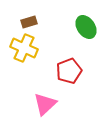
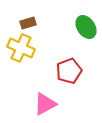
brown rectangle: moved 1 px left, 1 px down
yellow cross: moved 3 px left
pink triangle: rotated 15 degrees clockwise
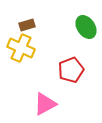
brown rectangle: moved 1 px left, 2 px down
red pentagon: moved 2 px right, 1 px up
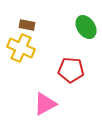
brown rectangle: rotated 28 degrees clockwise
red pentagon: rotated 25 degrees clockwise
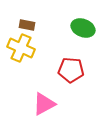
green ellipse: moved 3 px left, 1 px down; rotated 35 degrees counterclockwise
pink triangle: moved 1 px left
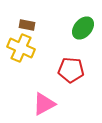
green ellipse: rotated 70 degrees counterclockwise
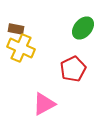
brown rectangle: moved 11 px left, 4 px down
red pentagon: moved 2 px right, 1 px up; rotated 30 degrees counterclockwise
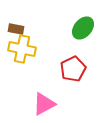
yellow cross: moved 1 px right, 1 px down; rotated 12 degrees counterclockwise
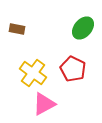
brown rectangle: moved 1 px right
yellow cross: moved 11 px right, 24 px down; rotated 24 degrees clockwise
red pentagon: rotated 20 degrees counterclockwise
